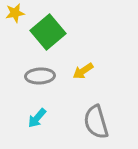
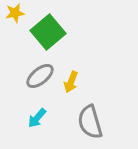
yellow arrow: moved 12 px left, 11 px down; rotated 35 degrees counterclockwise
gray ellipse: rotated 36 degrees counterclockwise
gray semicircle: moved 6 px left
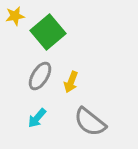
yellow star: moved 3 px down
gray ellipse: rotated 20 degrees counterclockwise
gray semicircle: rotated 36 degrees counterclockwise
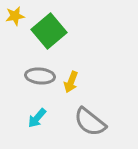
green square: moved 1 px right, 1 px up
gray ellipse: rotated 64 degrees clockwise
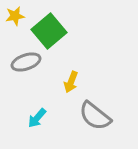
gray ellipse: moved 14 px left, 14 px up; rotated 24 degrees counterclockwise
gray semicircle: moved 5 px right, 6 px up
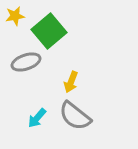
gray semicircle: moved 20 px left
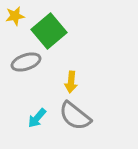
yellow arrow: rotated 15 degrees counterclockwise
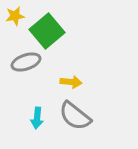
green square: moved 2 px left
yellow arrow: rotated 90 degrees counterclockwise
cyan arrow: rotated 35 degrees counterclockwise
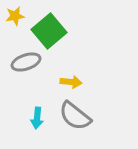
green square: moved 2 px right
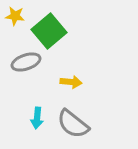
yellow star: rotated 18 degrees clockwise
gray semicircle: moved 2 px left, 8 px down
